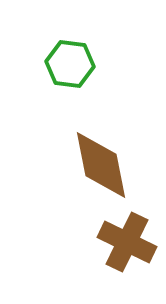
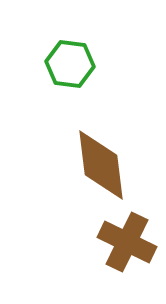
brown diamond: rotated 4 degrees clockwise
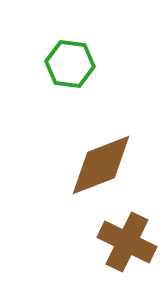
brown diamond: rotated 76 degrees clockwise
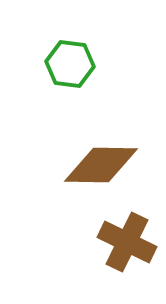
brown diamond: rotated 22 degrees clockwise
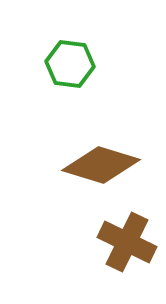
brown diamond: rotated 16 degrees clockwise
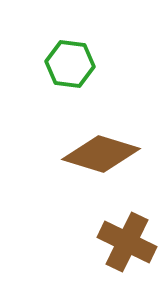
brown diamond: moved 11 px up
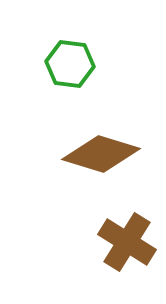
brown cross: rotated 6 degrees clockwise
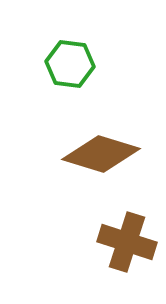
brown cross: rotated 14 degrees counterclockwise
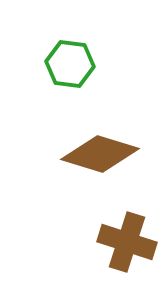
brown diamond: moved 1 px left
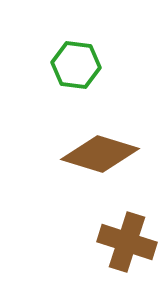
green hexagon: moved 6 px right, 1 px down
